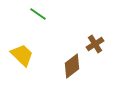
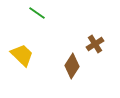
green line: moved 1 px left, 1 px up
brown diamond: rotated 20 degrees counterclockwise
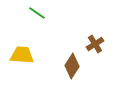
yellow trapezoid: rotated 40 degrees counterclockwise
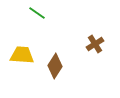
brown diamond: moved 17 px left
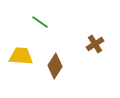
green line: moved 3 px right, 9 px down
yellow trapezoid: moved 1 px left, 1 px down
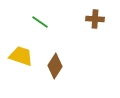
brown cross: moved 25 px up; rotated 36 degrees clockwise
yellow trapezoid: rotated 15 degrees clockwise
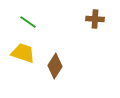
green line: moved 12 px left
yellow trapezoid: moved 2 px right, 3 px up
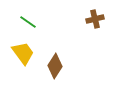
brown cross: rotated 18 degrees counterclockwise
yellow trapezoid: rotated 35 degrees clockwise
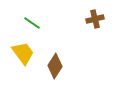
green line: moved 4 px right, 1 px down
